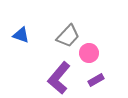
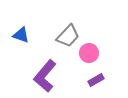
purple L-shape: moved 14 px left, 2 px up
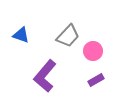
pink circle: moved 4 px right, 2 px up
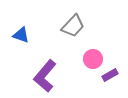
gray trapezoid: moved 5 px right, 10 px up
pink circle: moved 8 px down
purple rectangle: moved 14 px right, 5 px up
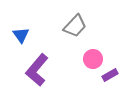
gray trapezoid: moved 2 px right
blue triangle: rotated 36 degrees clockwise
purple L-shape: moved 8 px left, 6 px up
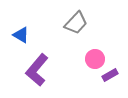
gray trapezoid: moved 1 px right, 3 px up
blue triangle: rotated 24 degrees counterclockwise
pink circle: moved 2 px right
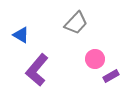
purple rectangle: moved 1 px right, 1 px down
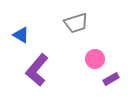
gray trapezoid: rotated 30 degrees clockwise
purple rectangle: moved 3 px down
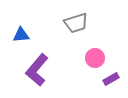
blue triangle: rotated 36 degrees counterclockwise
pink circle: moved 1 px up
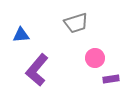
purple rectangle: rotated 21 degrees clockwise
